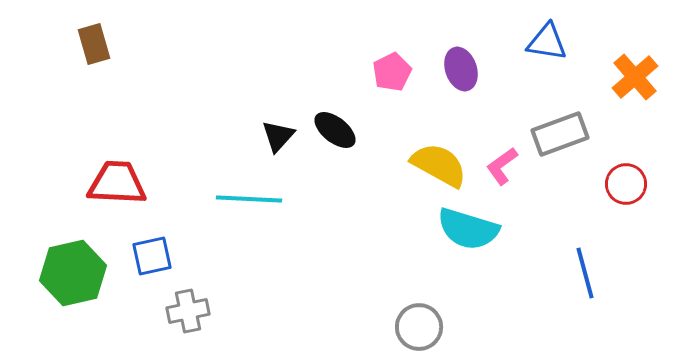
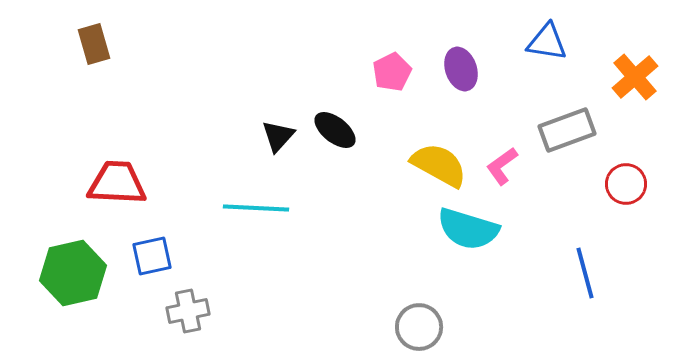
gray rectangle: moved 7 px right, 4 px up
cyan line: moved 7 px right, 9 px down
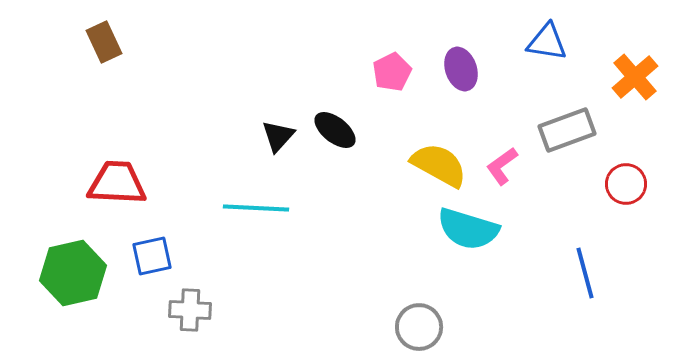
brown rectangle: moved 10 px right, 2 px up; rotated 9 degrees counterclockwise
gray cross: moved 2 px right, 1 px up; rotated 15 degrees clockwise
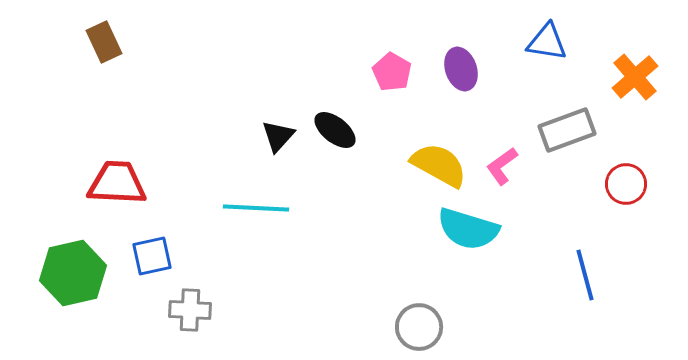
pink pentagon: rotated 15 degrees counterclockwise
blue line: moved 2 px down
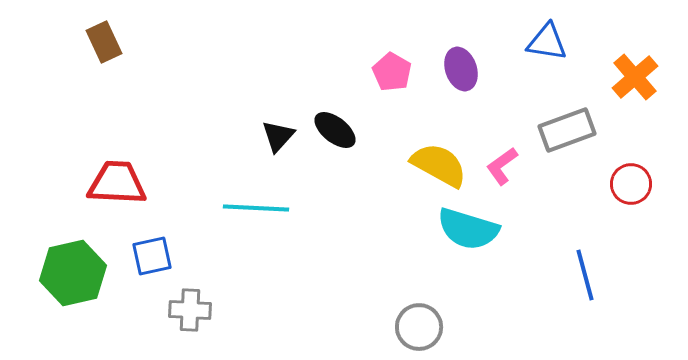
red circle: moved 5 px right
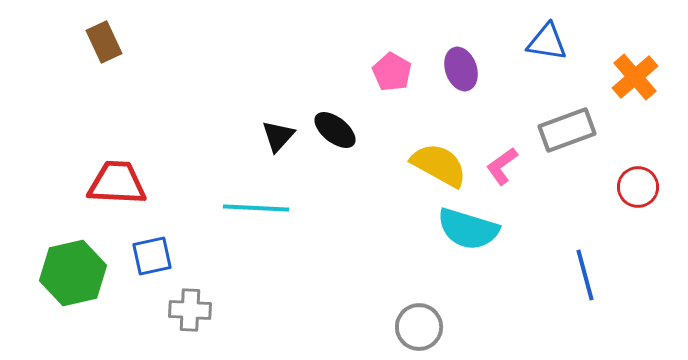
red circle: moved 7 px right, 3 px down
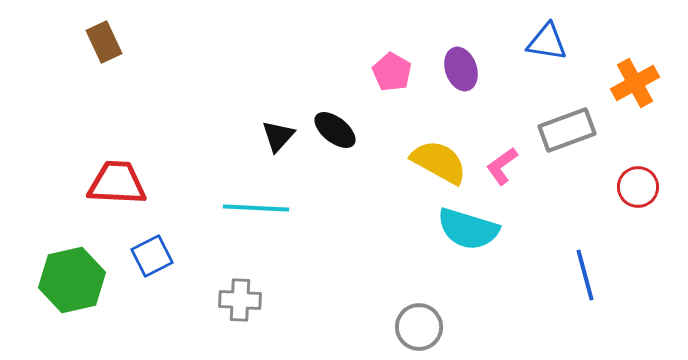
orange cross: moved 6 px down; rotated 12 degrees clockwise
yellow semicircle: moved 3 px up
blue square: rotated 15 degrees counterclockwise
green hexagon: moved 1 px left, 7 px down
gray cross: moved 50 px right, 10 px up
